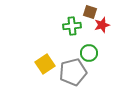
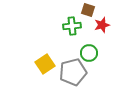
brown square: moved 2 px left, 2 px up
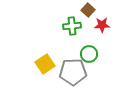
brown square: rotated 24 degrees clockwise
red star: rotated 14 degrees clockwise
green circle: moved 1 px down
gray pentagon: rotated 12 degrees clockwise
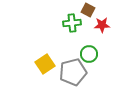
brown square: rotated 16 degrees counterclockwise
green cross: moved 3 px up
gray pentagon: rotated 12 degrees counterclockwise
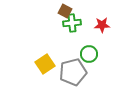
brown square: moved 23 px left, 1 px down
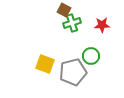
brown square: moved 1 px left, 1 px up
green cross: rotated 12 degrees counterclockwise
green circle: moved 2 px right, 2 px down
yellow square: rotated 36 degrees counterclockwise
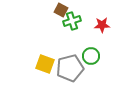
brown square: moved 3 px left
green cross: moved 2 px up
gray pentagon: moved 3 px left, 4 px up
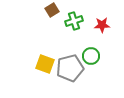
brown square: moved 9 px left; rotated 32 degrees clockwise
green cross: moved 2 px right
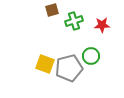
brown square: rotated 16 degrees clockwise
gray pentagon: moved 1 px left
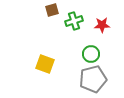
green circle: moved 2 px up
gray pentagon: moved 24 px right, 11 px down
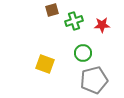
green circle: moved 8 px left, 1 px up
gray pentagon: moved 1 px right, 1 px down
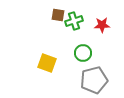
brown square: moved 6 px right, 5 px down; rotated 24 degrees clockwise
yellow square: moved 2 px right, 1 px up
